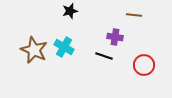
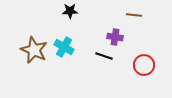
black star: rotated 14 degrees clockwise
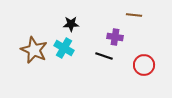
black star: moved 1 px right, 13 px down
cyan cross: moved 1 px down
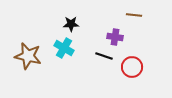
brown star: moved 6 px left, 6 px down; rotated 12 degrees counterclockwise
red circle: moved 12 px left, 2 px down
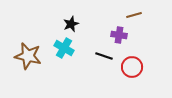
brown line: rotated 21 degrees counterclockwise
black star: rotated 21 degrees counterclockwise
purple cross: moved 4 px right, 2 px up
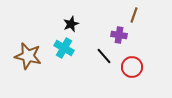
brown line: rotated 56 degrees counterclockwise
black line: rotated 30 degrees clockwise
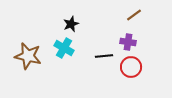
brown line: rotated 35 degrees clockwise
purple cross: moved 9 px right, 7 px down
black line: rotated 54 degrees counterclockwise
red circle: moved 1 px left
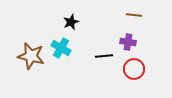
brown line: rotated 42 degrees clockwise
black star: moved 2 px up
cyan cross: moved 3 px left
brown star: moved 3 px right
red circle: moved 3 px right, 2 px down
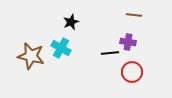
black line: moved 6 px right, 3 px up
red circle: moved 2 px left, 3 px down
